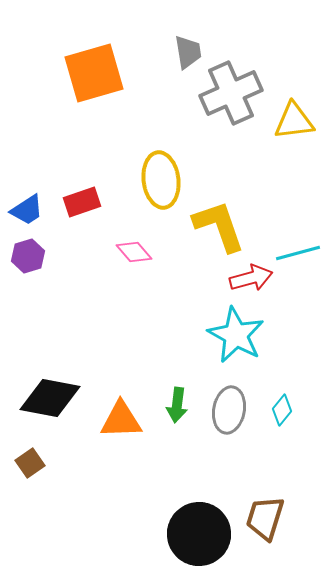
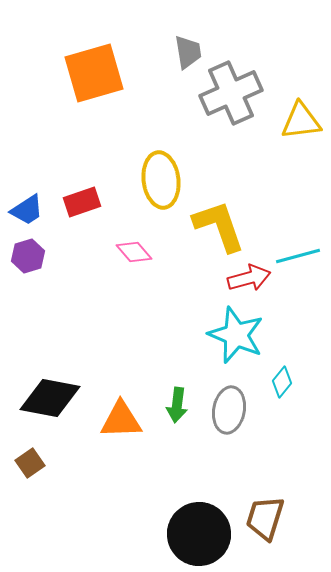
yellow triangle: moved 7 px right
cyan line: moved 3 px down
red arrow: moved 2 px left
cyan star: rotated 6 degrees counterclockwise
cyan diamond: moved 28 px up
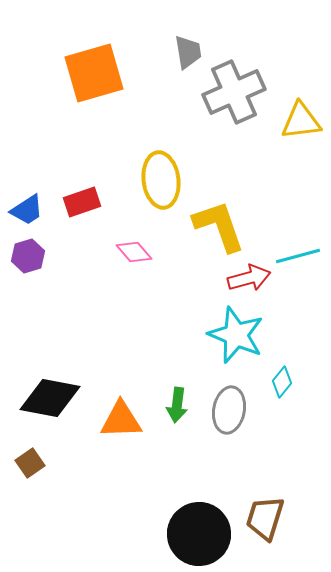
gray cross: moved 3 px right, 1 px up
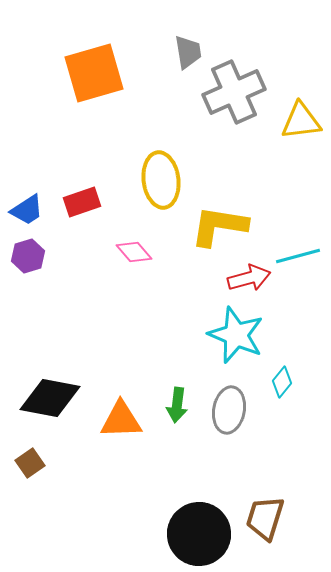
yellow L-shape: rotated 62 degrees counterclockwise
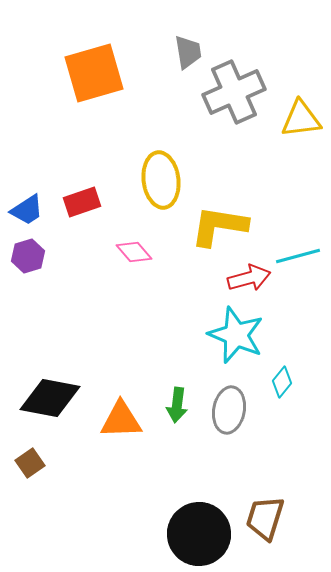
yellow triangle: moved 2 px up
